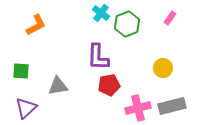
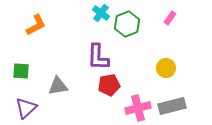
yellow circle: moved 3 px right
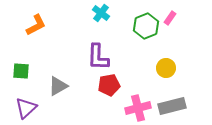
green hexagon: moved 19 px right, 2 px down
gray triangle: rotated 20 degrees counterclockwise
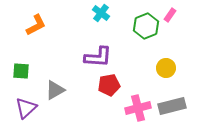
pink rectangle: moved 3 px up
purple L-shape: rotated 88 degrees counterclockwise
gray triangle: moved 3 px left, 4 px down
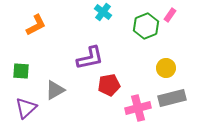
cyan cross: moved 2 px right, 1 px up
purple L-shape: moved 8 px left, 1 px down; rotated 16 degrees counterclockwise
gray rectangle: moved 8 px up
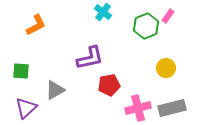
pink rectangle: moved 2 px left, 1 px down
gray rectangle: moved 10 px down
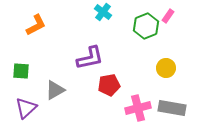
gray rectangle: rotated 24 degrees clockwise
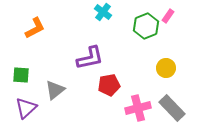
orange L-shape: moved 1 px left, 3 px down
green square: moved 4 px down
gray triangle: rotated 10 degrees counterclockwise
gray rectangle: rotated 36 degrees clockwise
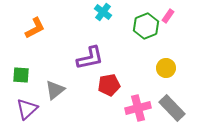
purple triangle: moved 1 px right, 1 px down
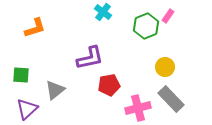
orange L-shape: rotated 10 degrees clockwise
yellow circle: moved 1 px left, 1 px up
gray rectangle: moved 1 px left, 9 px up
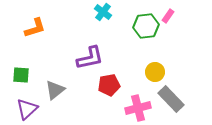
green hexagon: rotated 15 degrees clockwise
yellow circle: moved 10 px left, 5 px down
